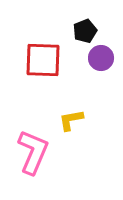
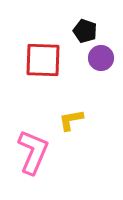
black pentagon: rotated 30 degrees counterclockwise
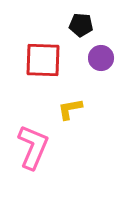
black pentagon: moved 4 px left, 6 px up; rotated 15 degrees counterclockwise
yellow L-shape: moved 1 px left, 11 px up
pink L-shape: moved 5 px up
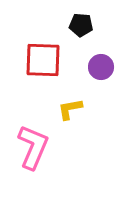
purple circle: moved 9 px down
